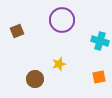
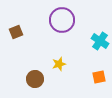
brown square: moved 1 px left, 1 px down
cyan cross: rotated 18 degrees clockwise
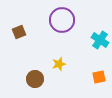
brown square: moved 3 px right
cyan cross: moved 1 px up
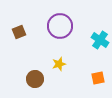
purple circle: moved 2 px left, 6 px down
orange square: moved 1 px left, 1 px down
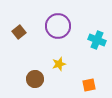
purple circle: moved 2 px left
brown square: rotated 16 degrees counterclockwise
cyan cross: moved 3 px left; rotated 12 degrees counterclockwise
orange square: moved 9 px left, 7 px down
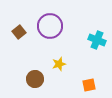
purple circle: moved 8 px left
